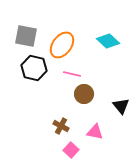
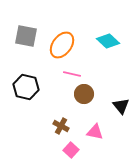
black hexagon: moved 8 px left, 19 px down
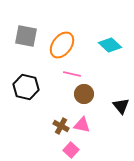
cyan diamond: moved 2 px right, 4 px down
pink triangle: moved 13 px left, 7 px up
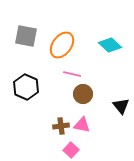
black hexagon: rotated 10 degrees clockwise
brown circle: moved 1 px left
brown cross: rotated 35 degrees counterclockwise
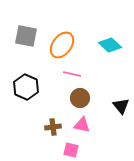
brown circle: moved 3 px left, 4 px down
brown cross: moved 8 px left, 1 px down
pink square: rotated 28 degrees counterclockwise
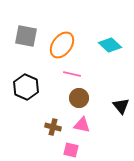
brown circle: moved 1 px left
brown cross: rotated 21 degrees clockwise
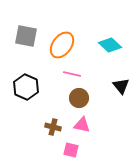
black triangle: moved 20 px up
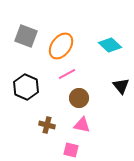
gray square: rotated 10 degrees clockwise
orange ellipse: moved 1 px left, 1 px down
pink line: moved 5 px left; rotated 42 degrees counterclockwise
brown cross: moved 6 px left, 2 px up
